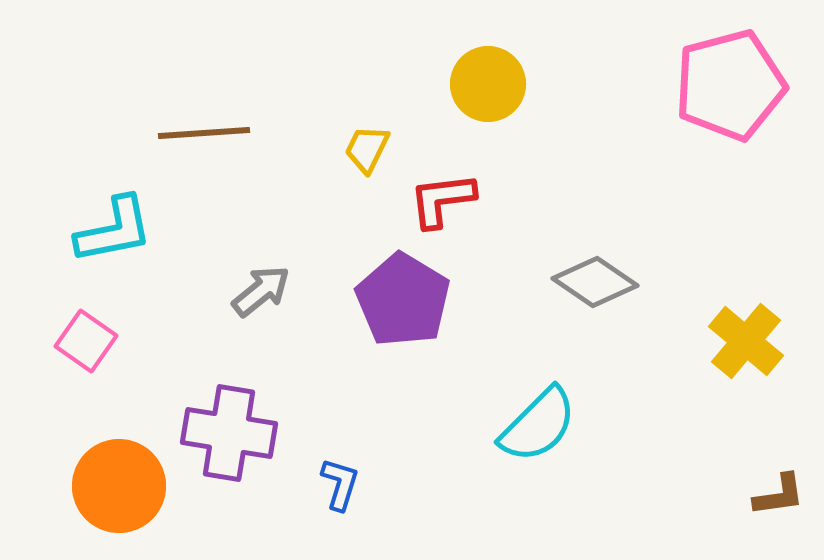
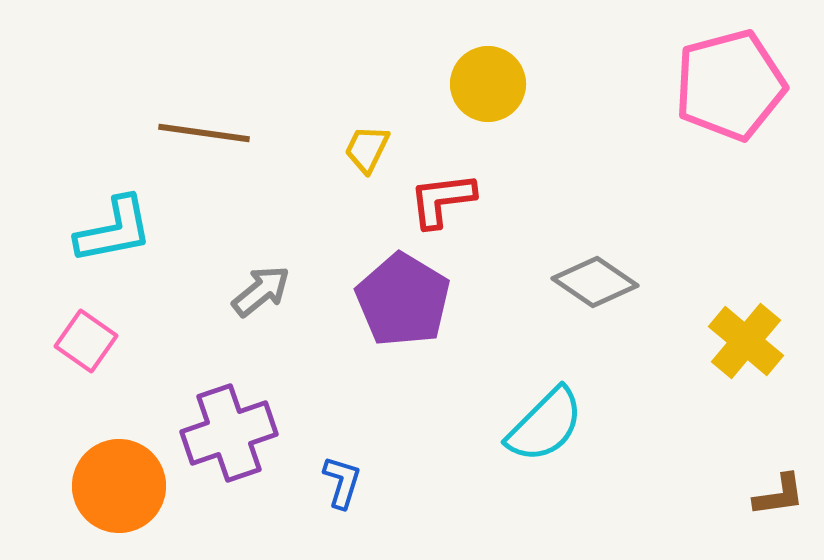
brown line: rotated 12 degrees clockwise
cyan semicircle: moved 7 px right
purple cross: rotated 28 degrees counterclockwise
blue L-shape: moved 2 px right, 2 px up
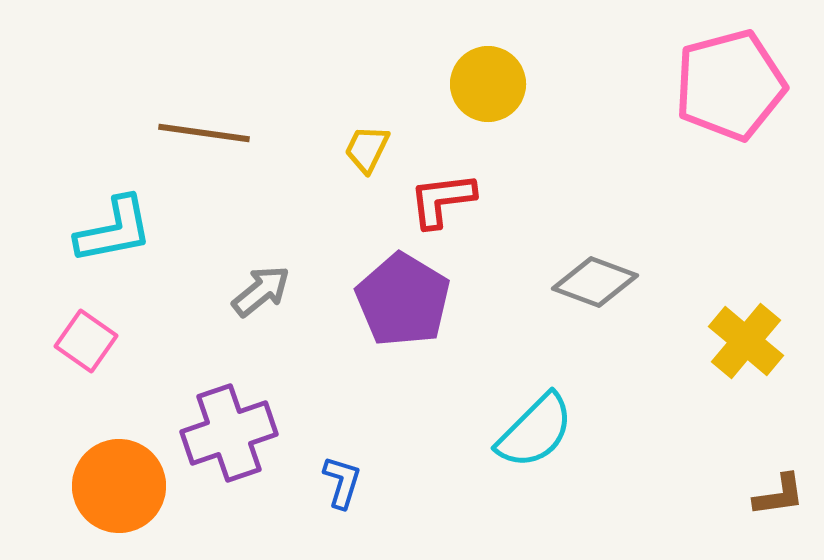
gray diamond: rotated 14 degrees counterclockwise
cyan semicircle: moved 10 px left, 6 px down
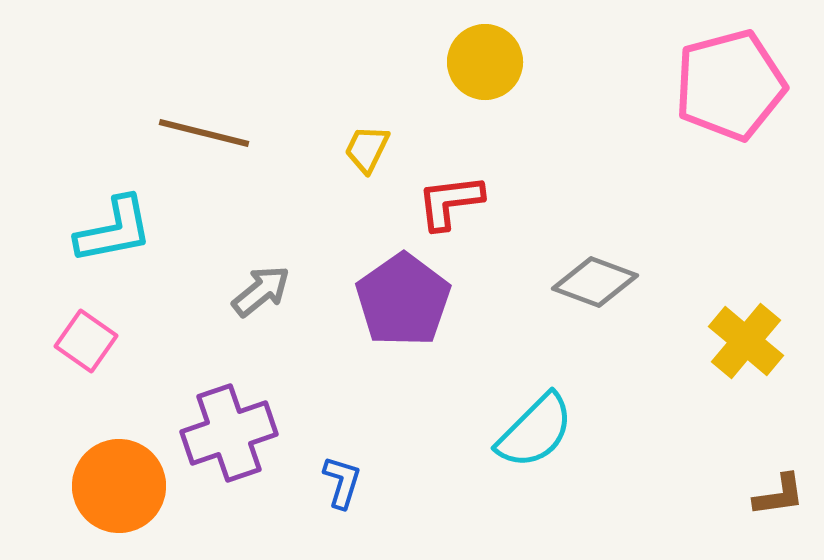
yellow circle: moved 3 px left, 22 px up
brown line: rotated 6 degrees clockwise
red L-shape: moved 8 px right, 2 px down
purple pentagon: rotated 6 degrees clockwise
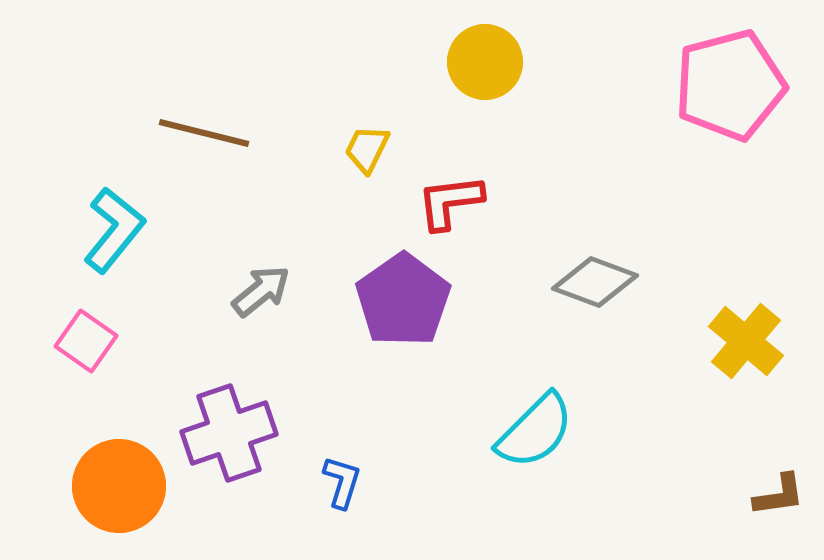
cyan L-shape: rotated 40 degrees counterclockwise
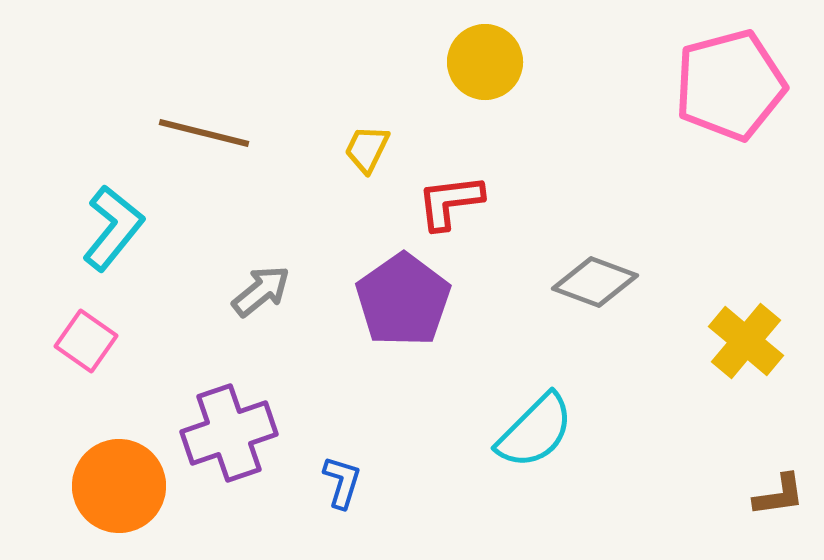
cyan L-shape: moved 1 px left, 2 px up
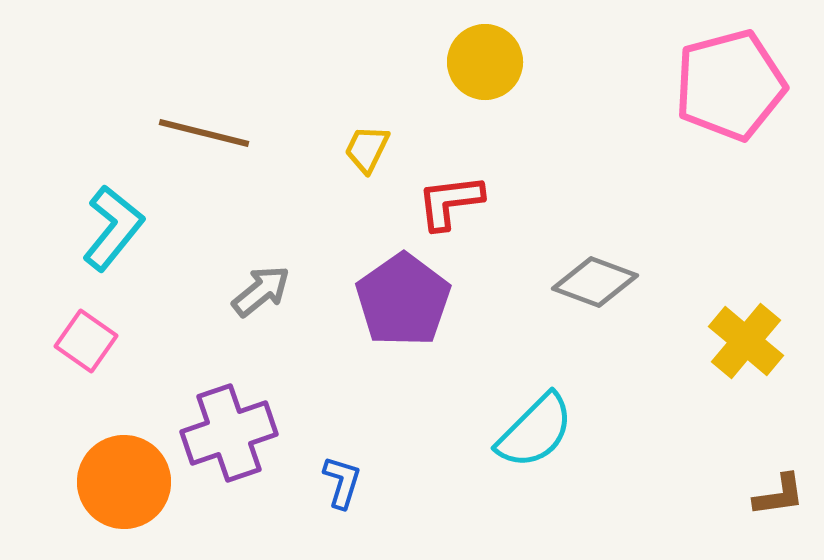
orange circle: moved 5 px right, 4 px up
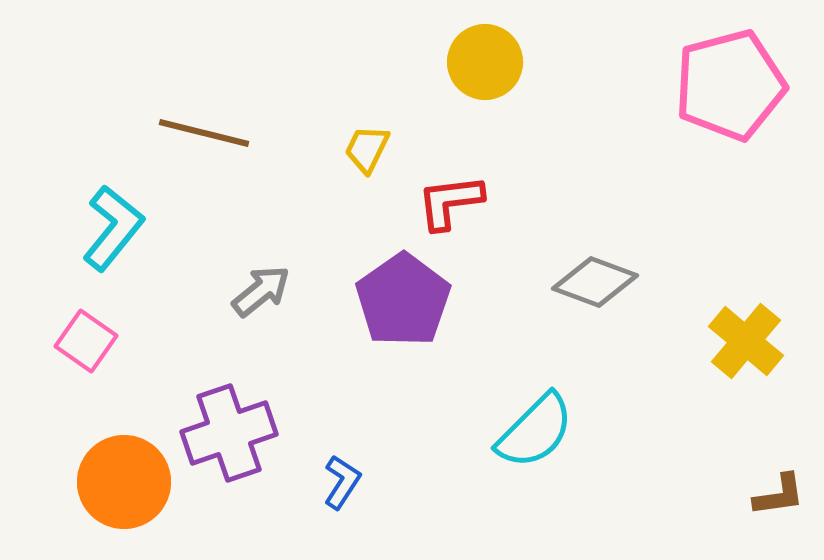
blue L-shape: rotated 16 degrees clockwise
